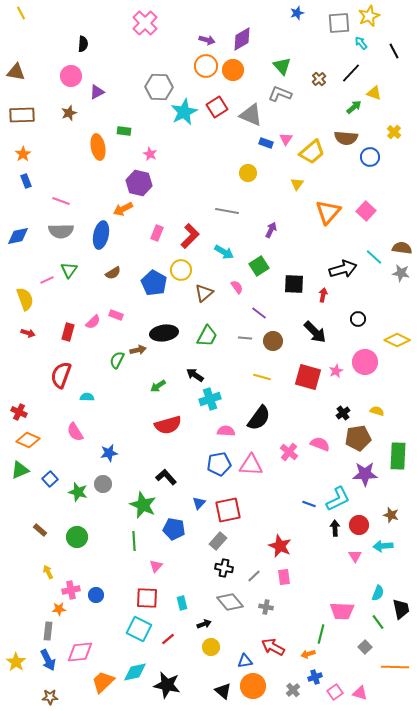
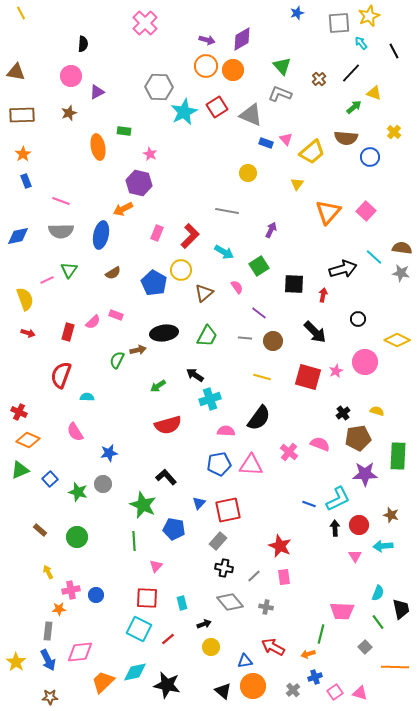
pink triangle at (286, 139): rotated 16 degrees counterclockwise
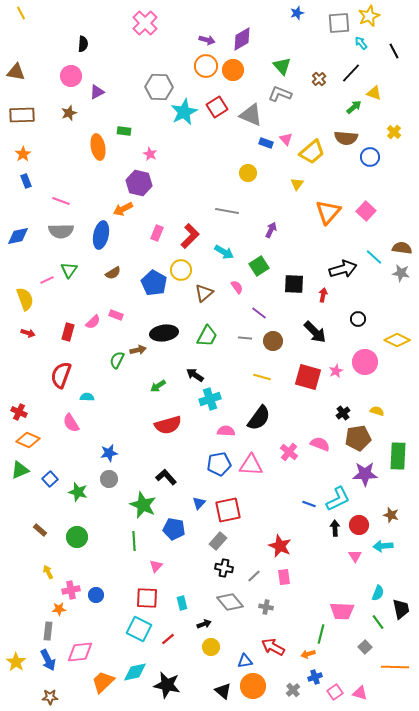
pink semicircle at (75, 432): moved 4 px left, 9 px up
gray circle at (103, 484): moved 6 px right, 5 px up
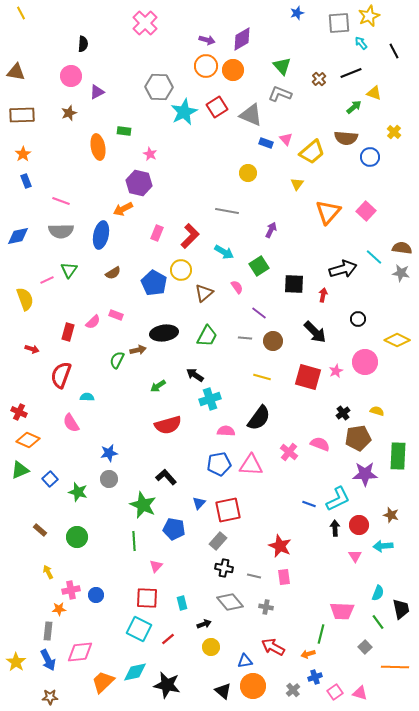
black line at (351, 73): rotated 25 degrees clockwise
red arrow at (28, 333): moved 4 px right, 16 px down
gray line at (254, 576): rotated 56 degrees clockwise
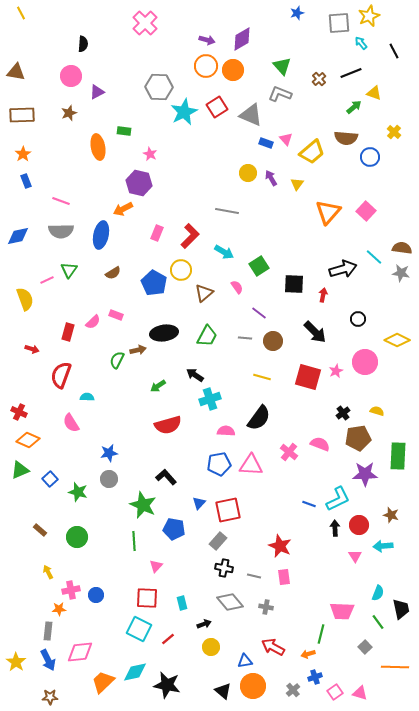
purple arrow at (271, 230): moved 52 px up; rotated 56 degrees counterclockwise
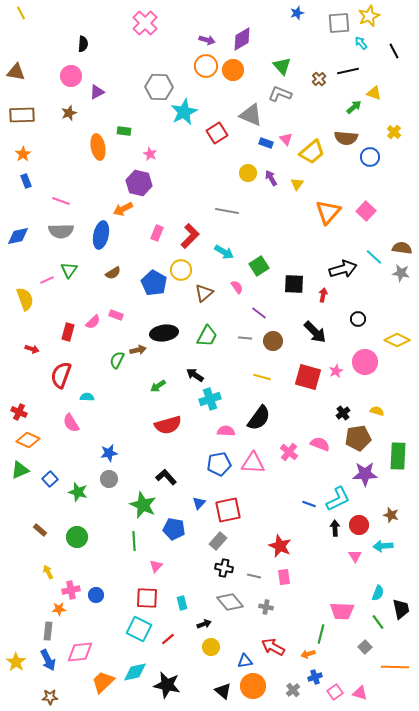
black line at (351, 73): moved 3 px left, 2 px up; rotated 10 degrees clockwise
red square at (217, 107): moved 26 px down
pink triangle at (251, 465): moved 2 px right, 2 px up
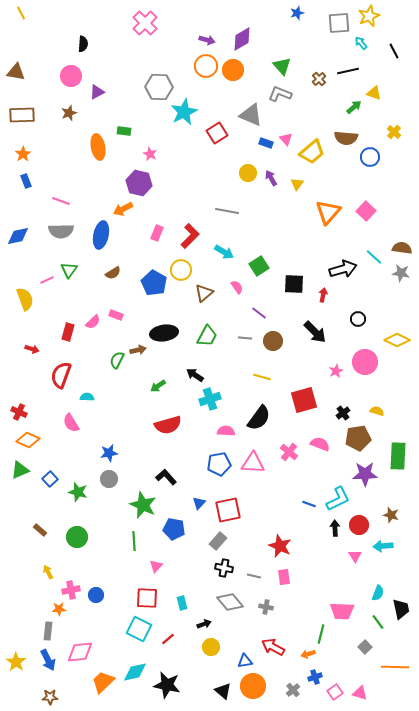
red square at (308, 377): moved 4 px left, 23 px down; rotated 32 degrees counterclockwise
